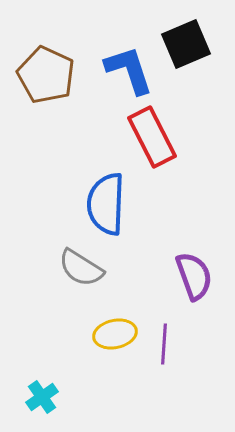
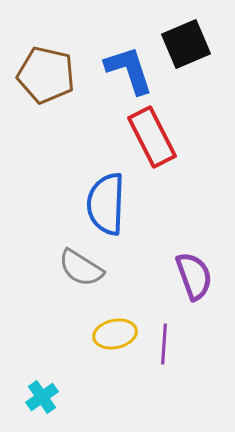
brown pentagon: rotated 12 degrees counterclockwise
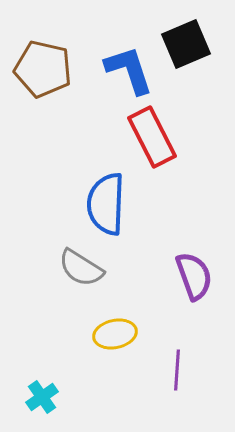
brown pentagon: moved 3 px left, 6 px up
purple line: moved 13 px right, 26 px down
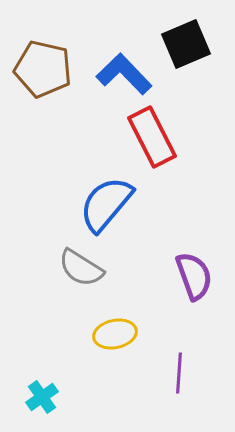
blue L-shape: moved 5 px left, 4 px down; rotated 26 degrees counterclockwise
blue semicircle: rotated 38 degrees clockwise
purple line: moved 2 px right, 3 px down
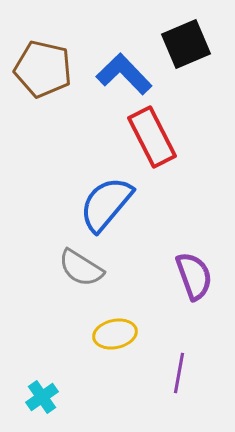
purple line: rotated 6 degrees clockwise
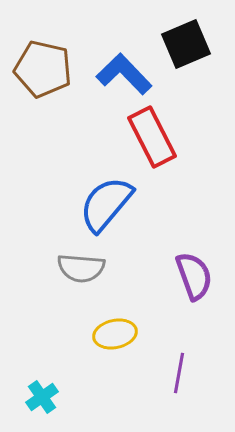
gray semicircle: rotated 27 degrees counterclockwise
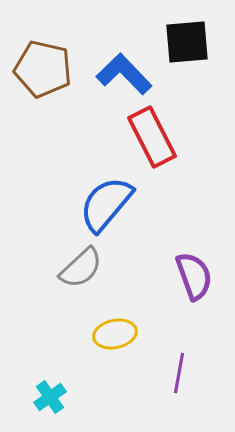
black square: moved 1 px right, 2 px up; rotated 18 degrees clockwise
gray semicircle: rotated 48 degrees counterclockwise
cyan cross: moved 8 px right
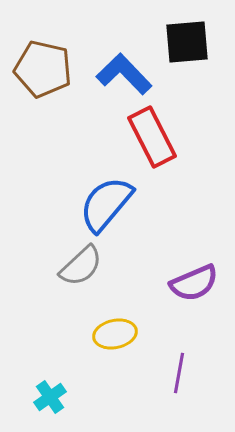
gray semicircle: moved 2 px up
purple semicircle: moved 7 px down; rotated 87 degrees clockwise
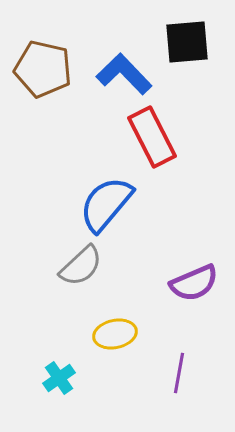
cyan cross: moved 9 px right, 19 px up
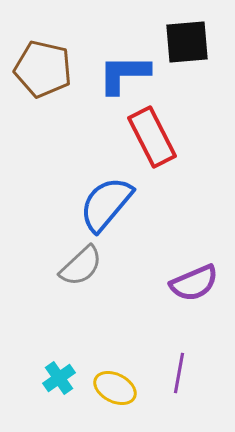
blue L-shape: rotated 46 degrees counterclockwise
yellow ellipse: moved 54 px down; rotated 39 degrees clockwise
